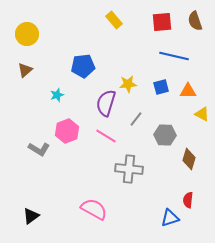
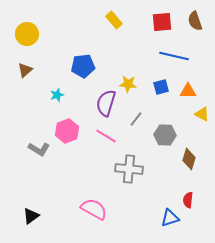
yellow star: rotated 12 degrees clockwise
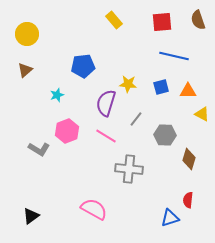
brown semicircle: moved 3 px right, 1 px up
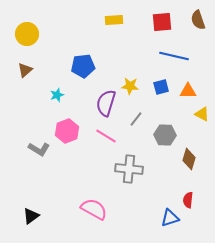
yellow rectangle: rotated 54 degrees counterclockwise
yellow star: moved 2 px right, 2 px down
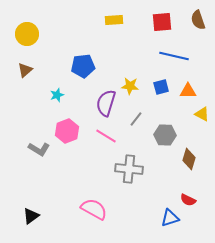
red semicircle: rotated 70 degrees counterclockwise
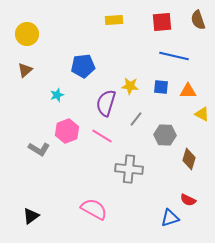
blue square: rotated 21 degrees clockwise
pink line: moved 4 px left
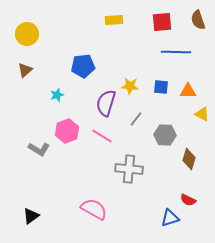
blue line: moved 2 px right, 4 px up; rotated 12 degrees counterclockwise
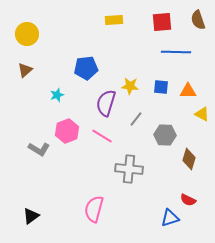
blue pentagon: moved 3 px right, 2 px down
pink semicircle: rotated 104 degrees counterclockwise
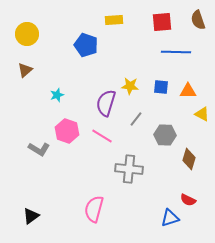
blue pentagon: moved 23 px up; rotated 25 degrees clockwise
pink hexagon: rotated 20 degrees counterclockwise
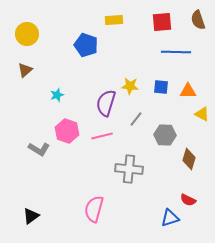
pink line: rotated 45 degrees counterclockwise
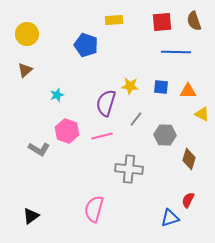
brown semicircle: moved 4 px left, 1 px down
red semicircle: rotated 91 degrees clockwise
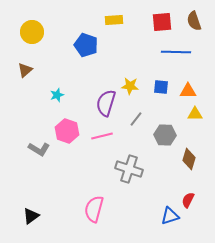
yellow circle: moved 5 px right, 2 px up
yellow triangle: moved 7 px left; rotated 28 degrees counterclockwise
gray cross: rotated 12 degrees clockwise
blue triangle: moved 2 px up
